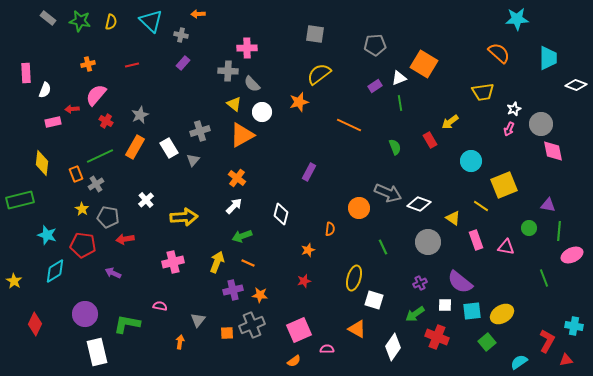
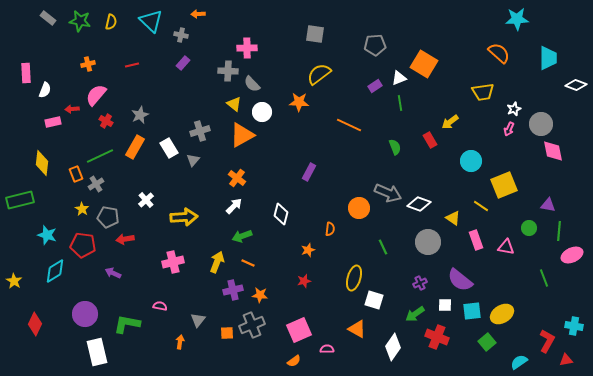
orange star at (299, 102): rotated 18 degrees clockwise
purple semicircle at (460, 282): moved 2 px up
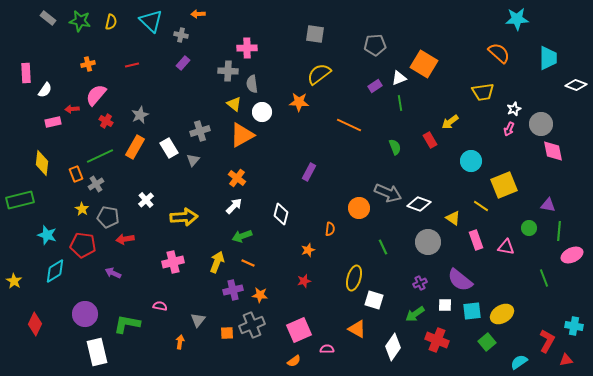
gray semicircle at (252, 84): rotated 36 degrees clockwise
white semicircle at (45, 90): rotated 14 degrees clockwise
red cross at (437, 337): moved 3 px down
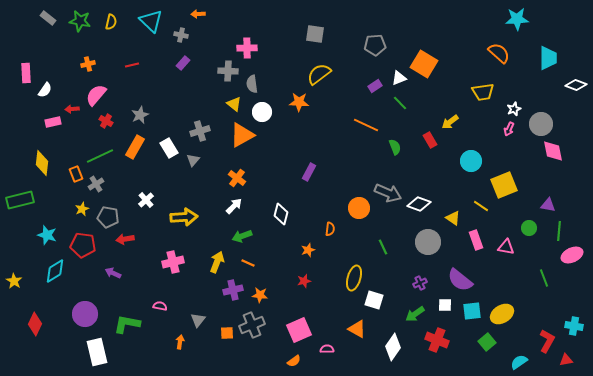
green line at (400, 103): rotated 35 degrees counterclockwise
orange line at (349, 125): moved 17 px right
yellow star at (82, 209): rotated 16 degrees clockwise
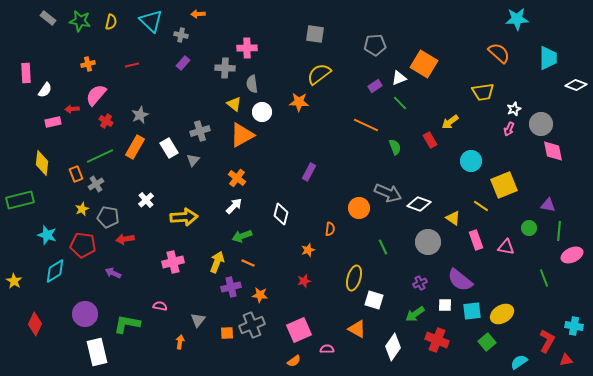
gray cross at (228, 71): moved 3 px left, 3 px up
purple cross at (233, 290): moved 2 px left, 3 px up
